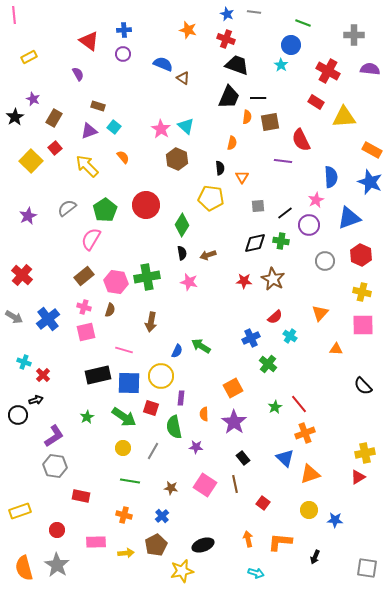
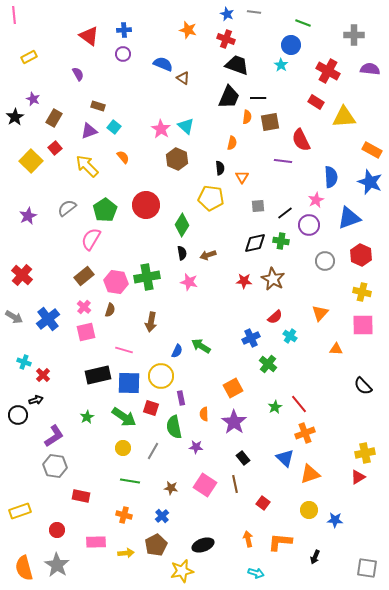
red triangle at (89, 41): moved 5 px up
pink cross at (84, 307): rotated 24 degrees clockwise
purple rectangle at (181, 398): rotated 16 degrees counterclockwise
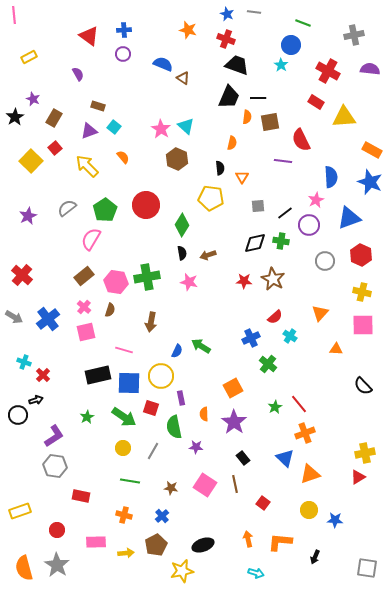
gray cross at (354, 35): rotated 12 degrees counterclockwise
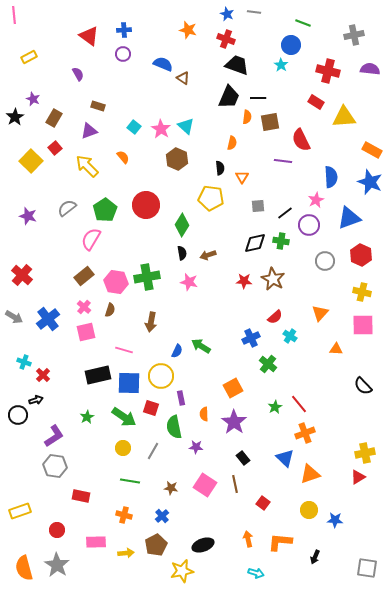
red cross at (328, 71): rotated 15 degrees counterclockwise
cyan square at (114, 127): moved 20 px right
purple star at (28, 216): rotated 30 degrees counterclockwise
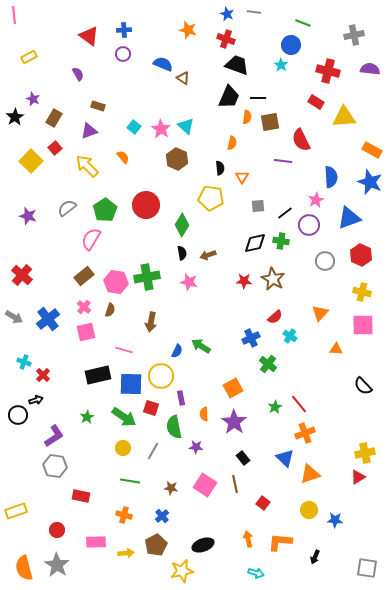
blue square at (129, 383): moved 2 px right, 1 px down
yellow rectangle at (20, 511): moved 4 px left
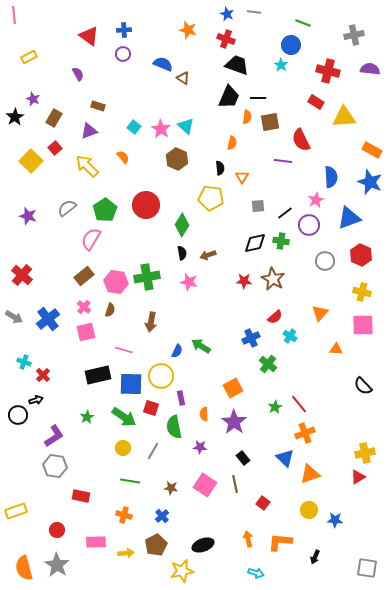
purple star at (196, 447): moved 4 px right
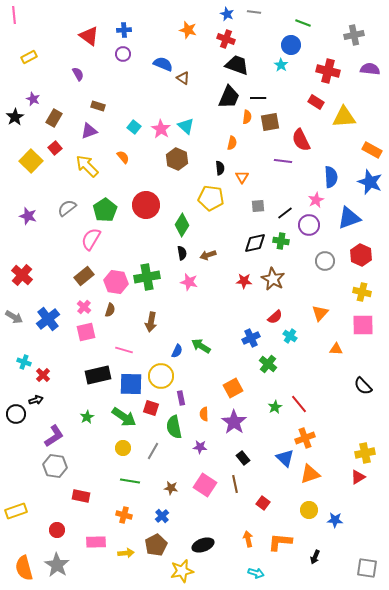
black circle at (18, 415): moved 2 px left, 1 px up
orange cross at (305, 433): moved 5 px down
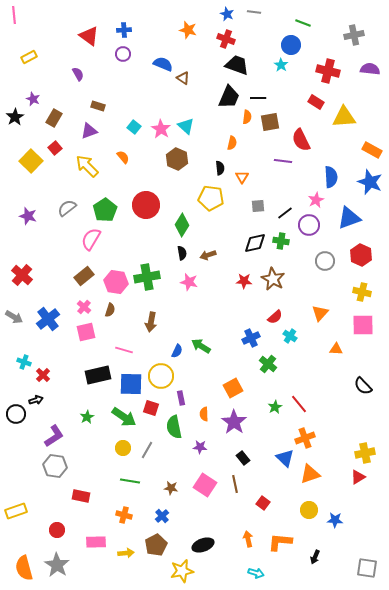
gray line at (153, 451): moved 6 px left, 1 px up
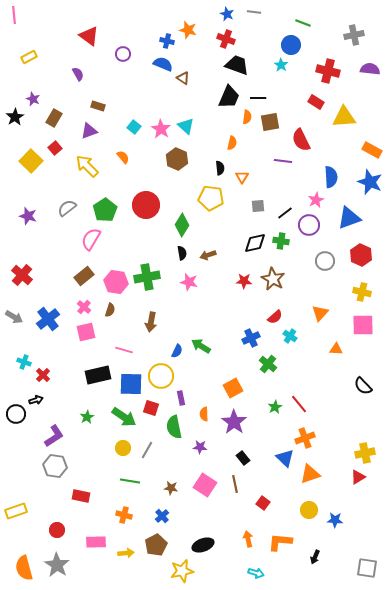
blue cross at (124, 30): moved 43 px right, 11 px down; rotated 16 degrees clockwise
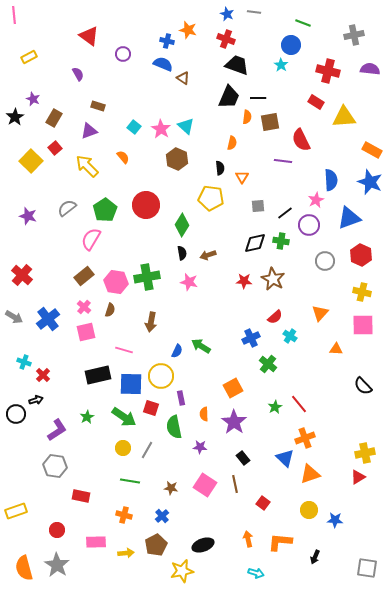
blue semicircle at (331, 177): moved 3 px down
purple L-shape at (54, 436): moved 3 px right, 6 px up
